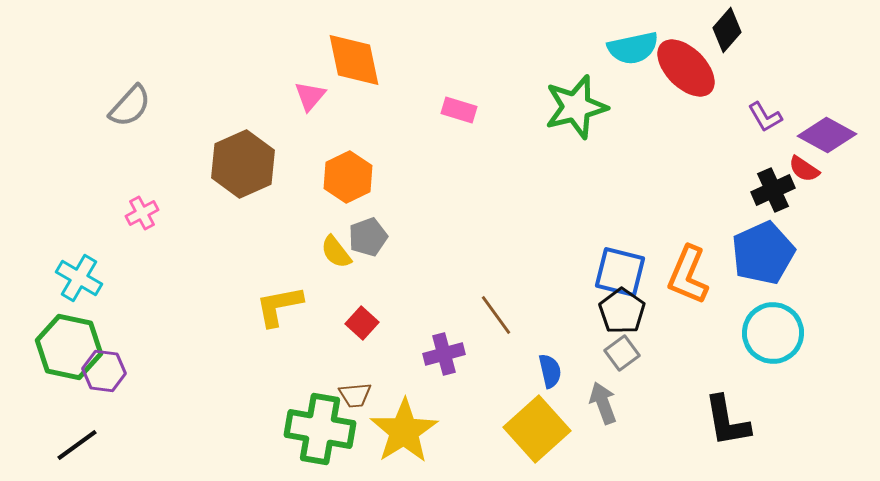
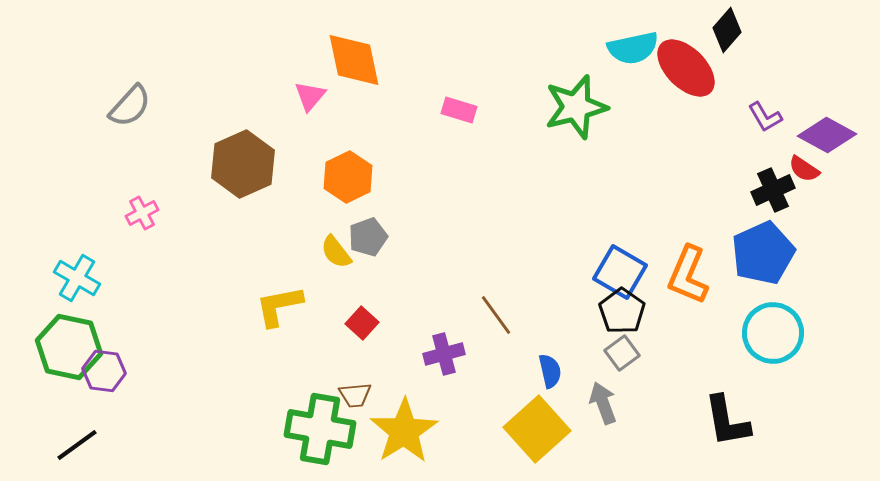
blue square: rotated 16 degrees clockwise
cyan cross: moved 2 px left
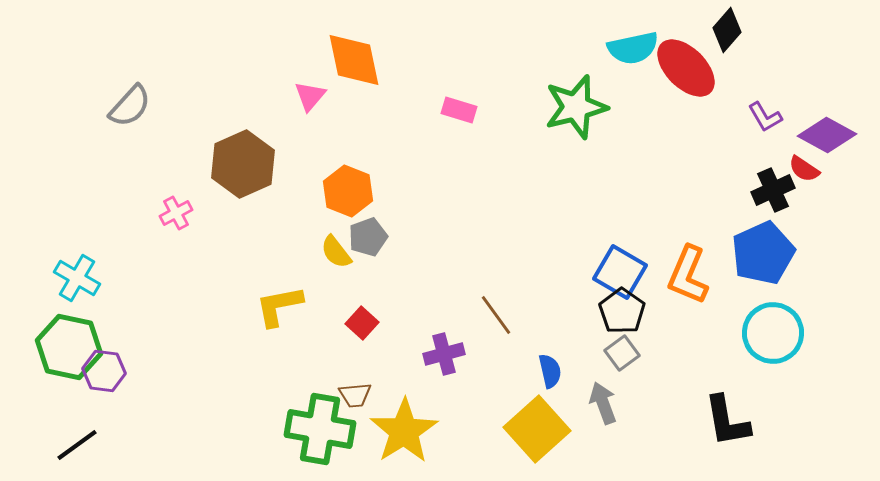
orange hexagon: moved 14 px down; rotated 12 degrees counterclockwise
pink cross: moved 34 px right
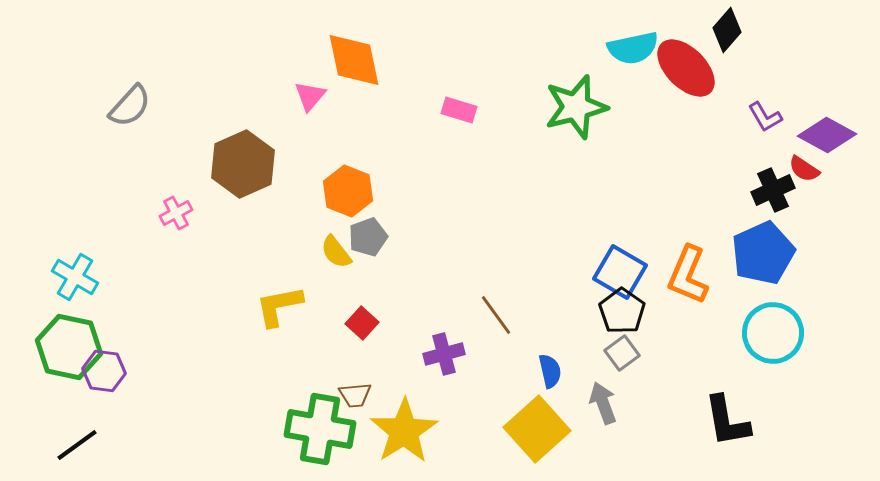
cyan cross: moved 2 px left, 1 px up
